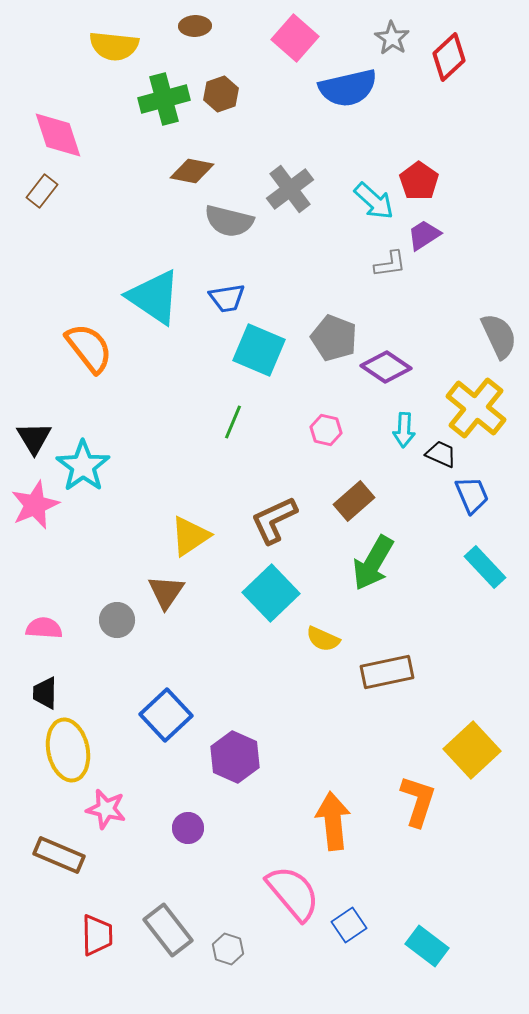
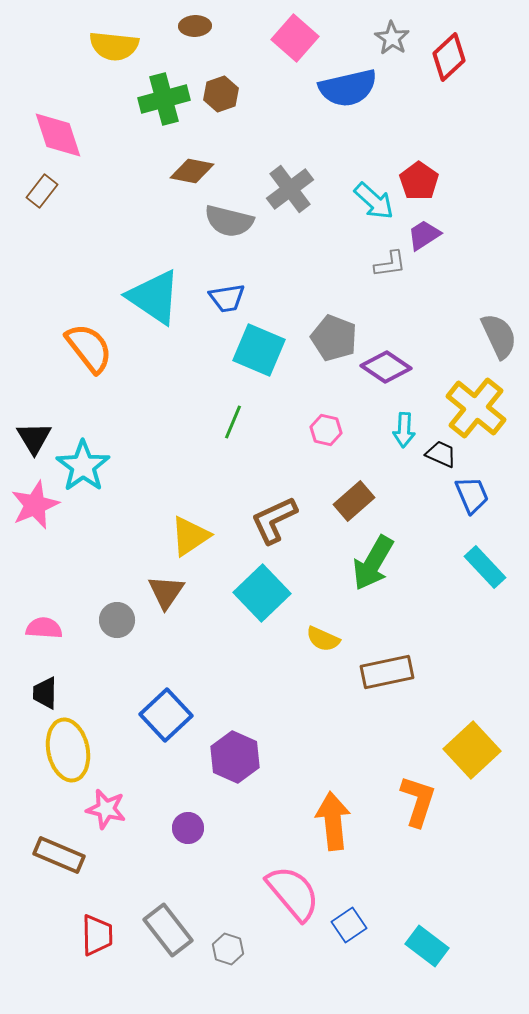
cyan square at (271, 593): moved 9 px left
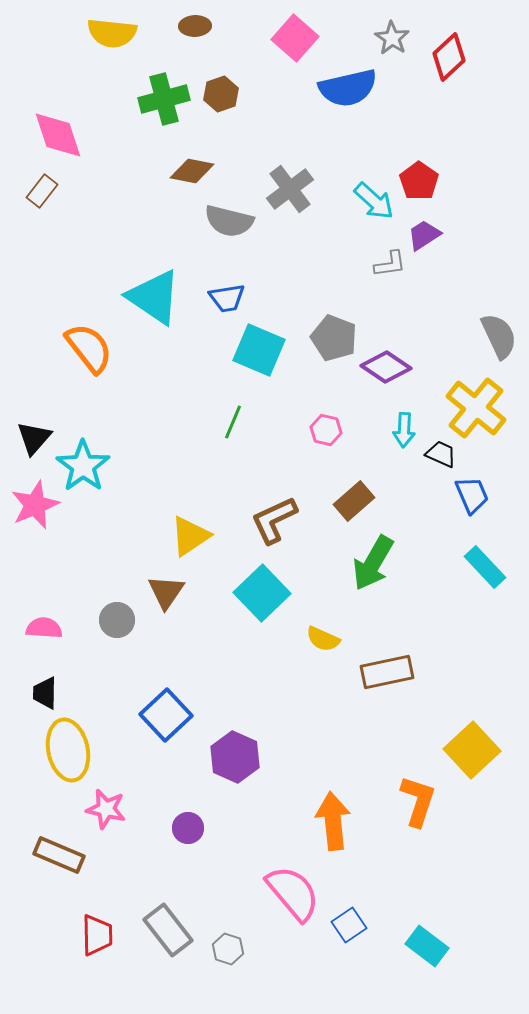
yellow semicircle at (114, 46): moved 2 px left, 13 px up
black triangle at (34, 438): rotated 12 degrees clockwise
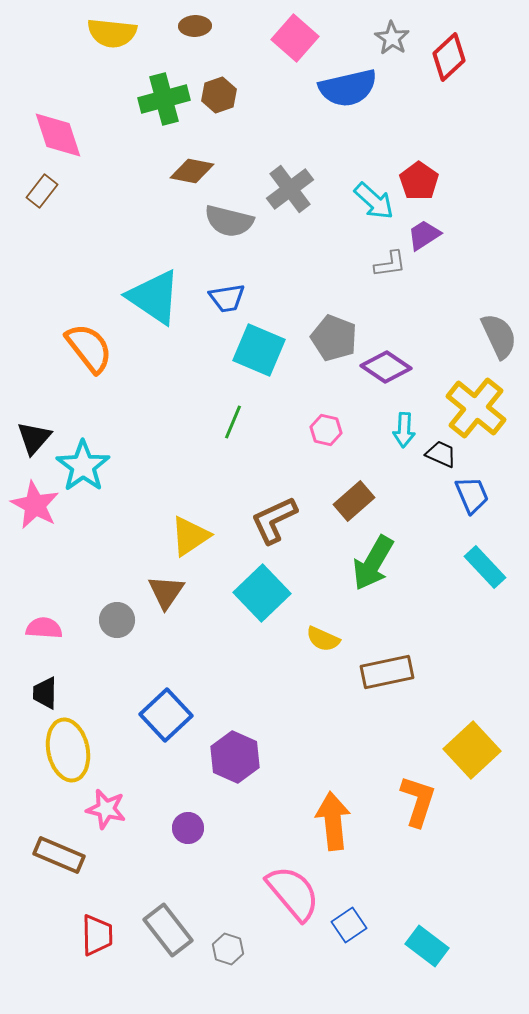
brown hexagon at (221, 94): moved 2 px left, 1 px down
pink star at (35, 505): rotated 21 degrees counterclockwise
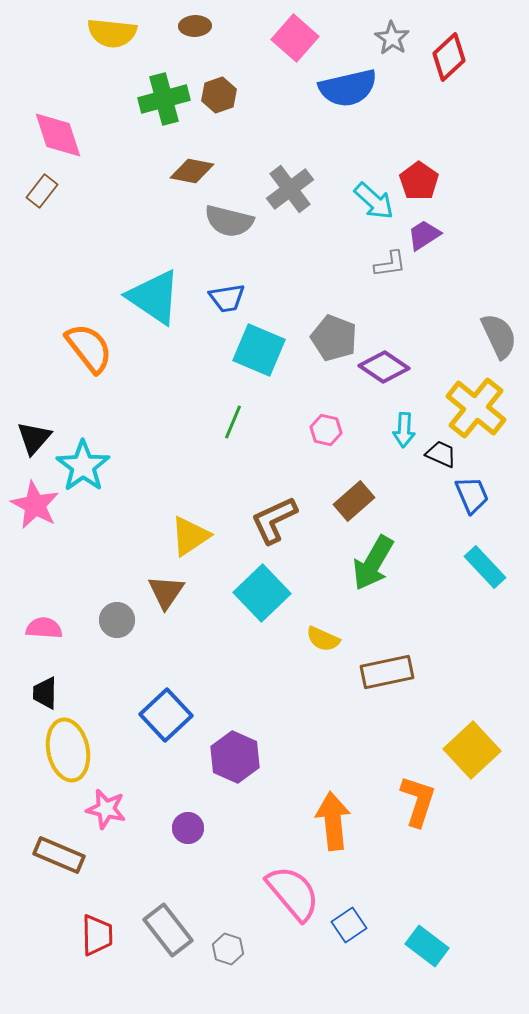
purple diamond at (386, 367): moved 2 px left
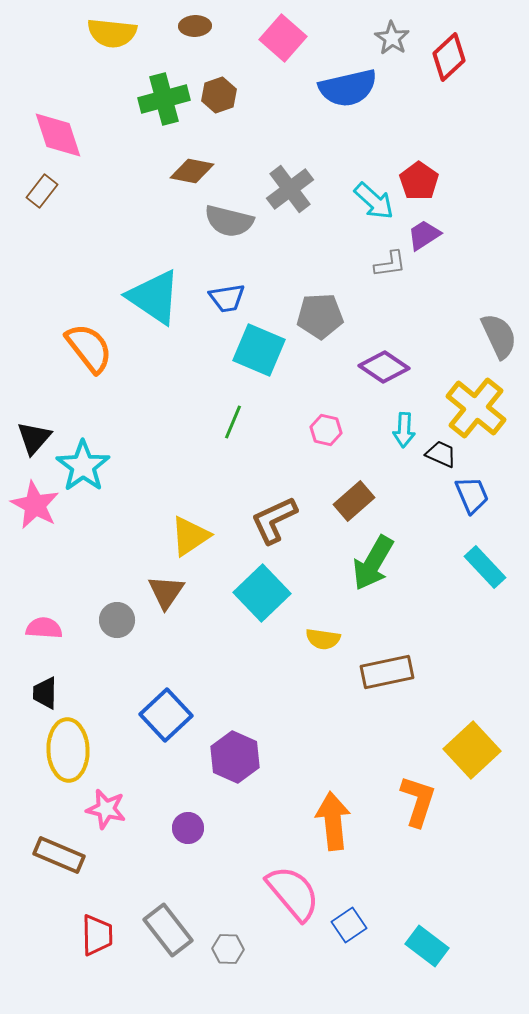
pink square at (295, 38): moved 12 px left
gray pentagon at (334, 338): moved 14 px left, 22 px up; rotated 24 degrees counterclockwise
yellow semicircle at (323, 639): rotated 16 degrees counterclockwise
yellow ellipse at (68, 750): rotated 10 degrees clockwise
gray hexagon at (228, 949): rotated 16 degrees counterclockwise
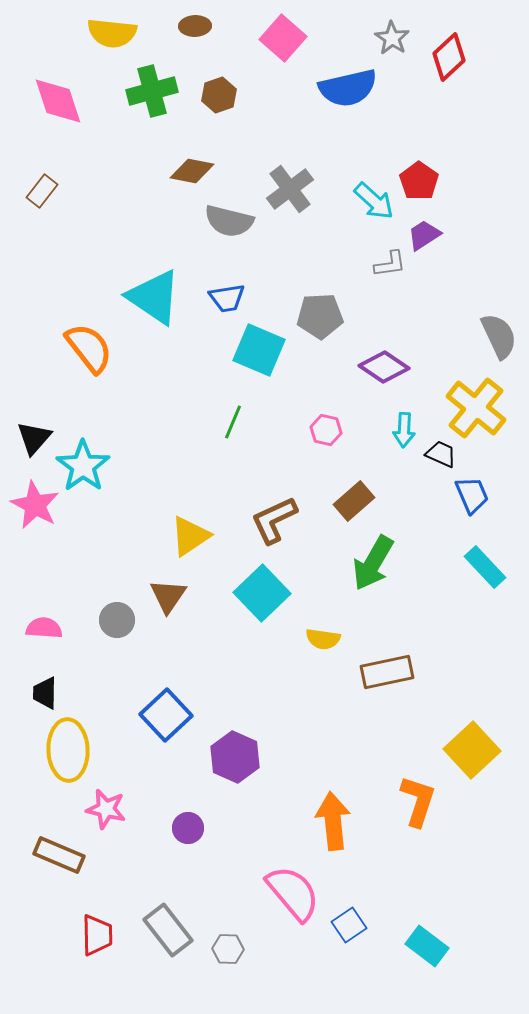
green cross at (164, 99): moved 12 px left, 8 px up
pink diamond at (58, 135): moved 34 px up
brown triangle at (166, 592): moved 2 px right, 4 px down
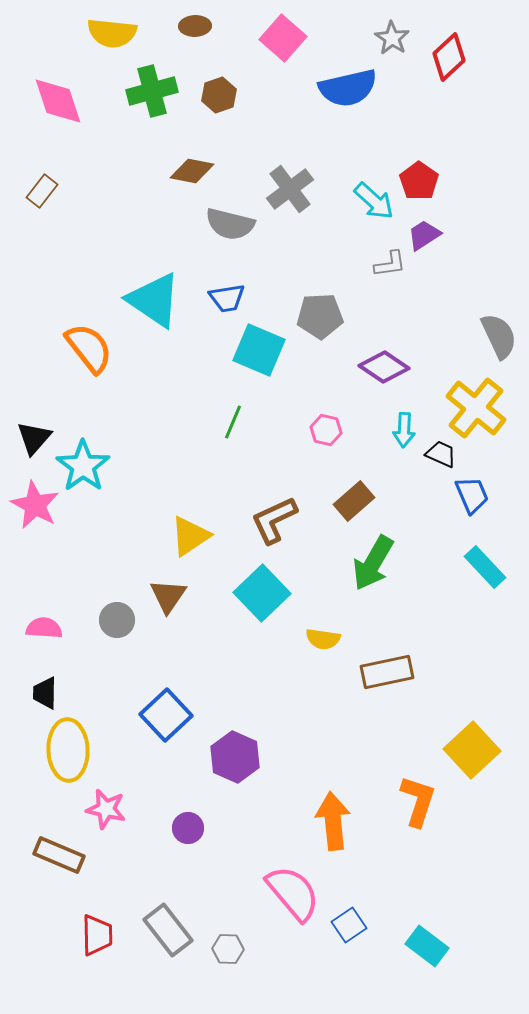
gray semicircle at (229, 221): moved 1 px right, 3 px down
cyan triangle at (154, 297): moved 3 px down
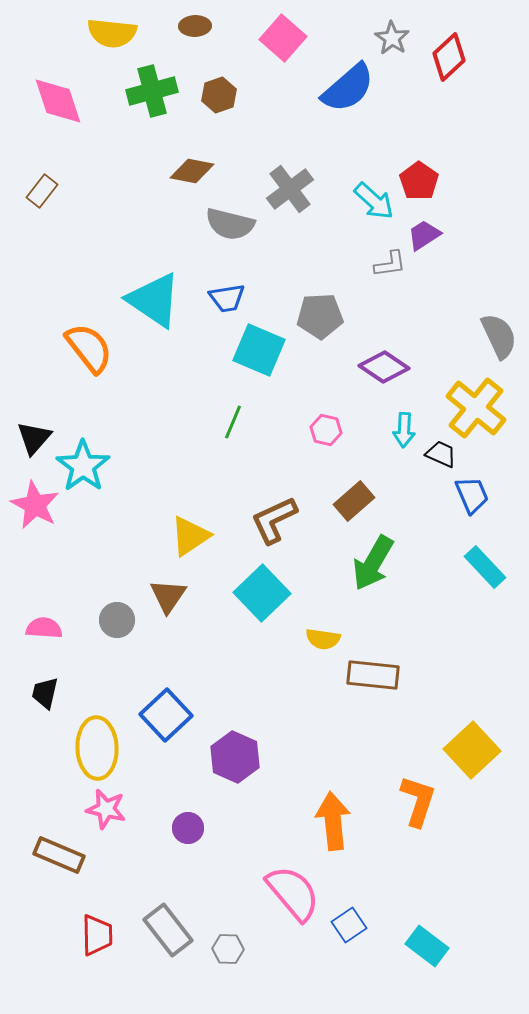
blue semicircle at (348, 88): rotated 28 degrees counterclockwise
brown rectangle at (387, 672): moved 14 px left, 3 px down; rotated 18 degrees clockwise
black trapezoid at (45, 693): rotated 12 degrees clockwise
yellow ellipse at (68, 750): moved 29 px right, 2 px up
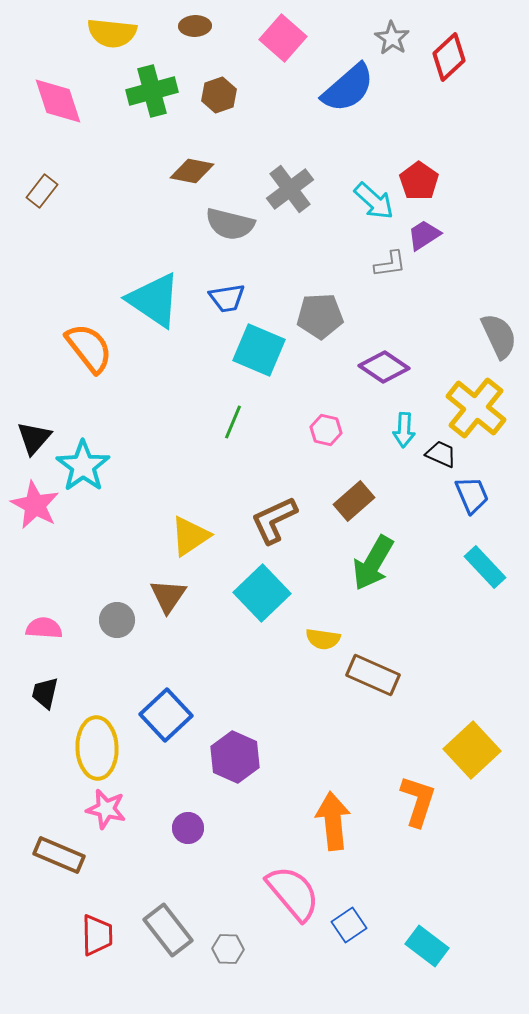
brown rectangle at (373, 675): rotated 18 degrees clockwise
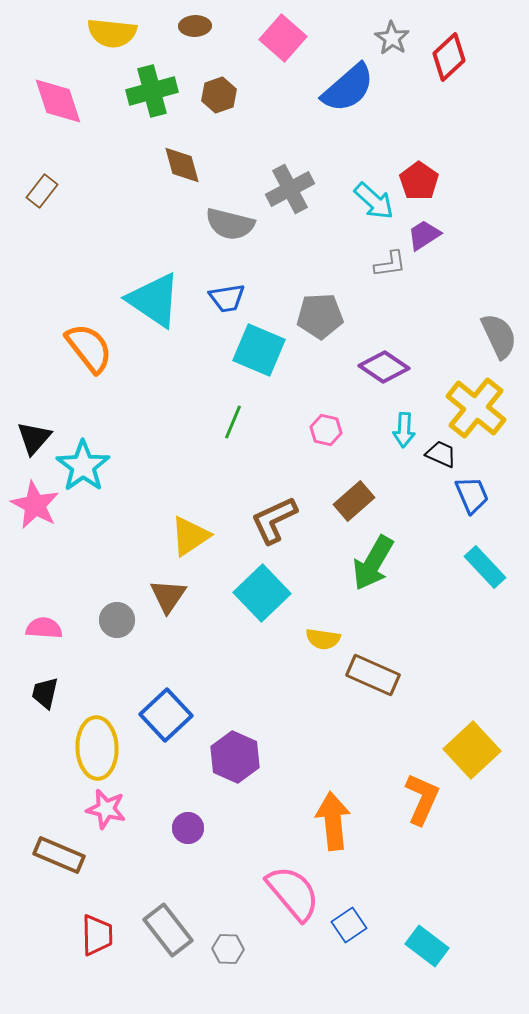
brown diamond at (192, 171): moved 10 px left, 6 px up; rotated 63 degrees clockwise
gray cross at (290, 189): rotated 9 degrees clockwise
orange L-shape at (418, 801): moved 4 px right, 2 px up; rotated 6 degrees clockwise
